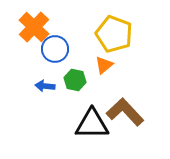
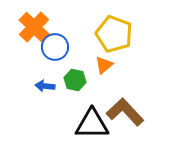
blue circle: moved 2 px up
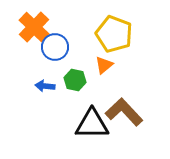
brown L-shape: moved 1 px left
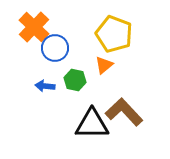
blue circle: moved 1 px down
